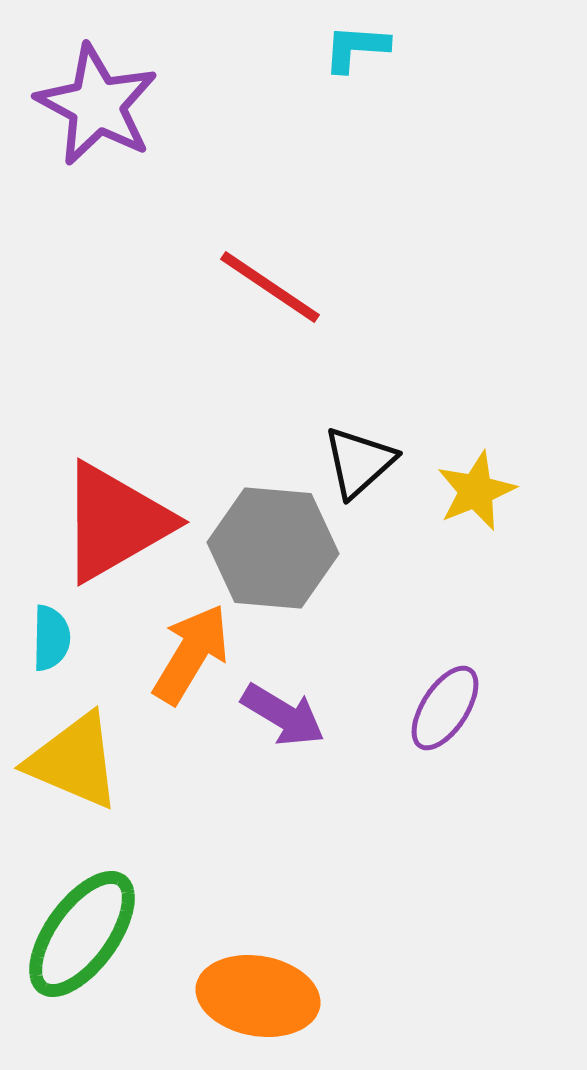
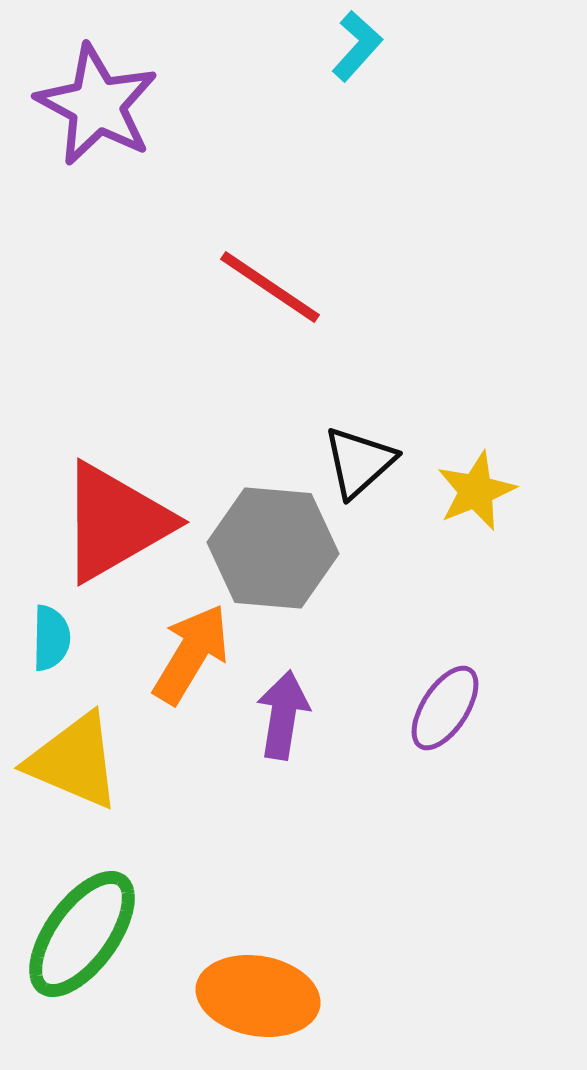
cyan L-shape: moved 1 px right, 2 px up; rotated 128 degrees clockwise
purple arrow: rotated 112 degrees counterclockwise
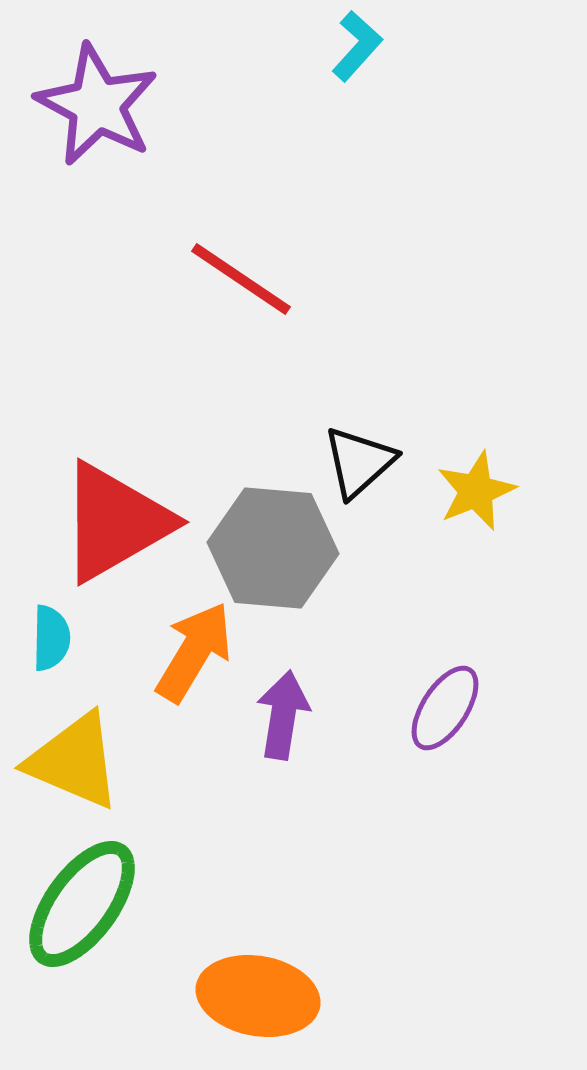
red line: moved 29 px left, 8 px up
orange arrow: moved 3 px right, 2 px up
green ellipse: moved 30 px up
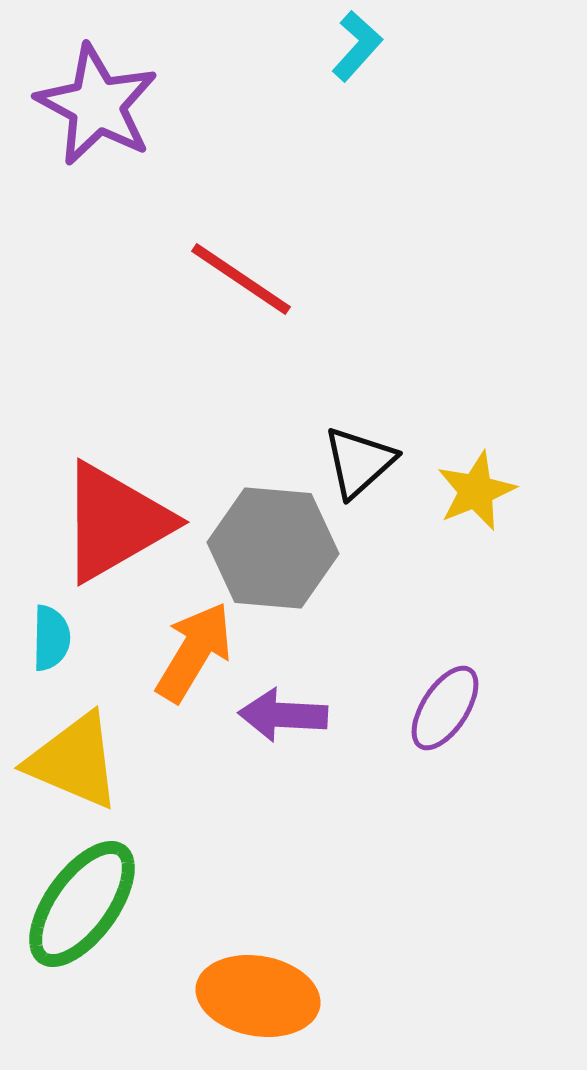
purple arrow: rotated 96 degrees counterclockwise
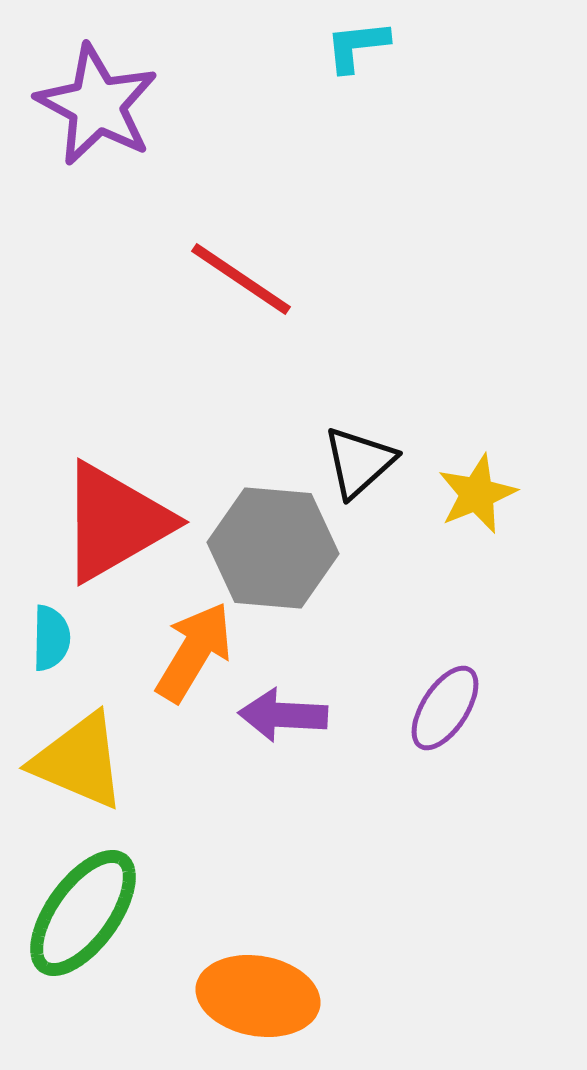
cyan L-shape: rotated 138 degrees counterclockwise
yellow star: moved 1 px right, 3 px down
yellow triangle: moved 5 px right
green ellipse: moved 1 px right, 9 px down
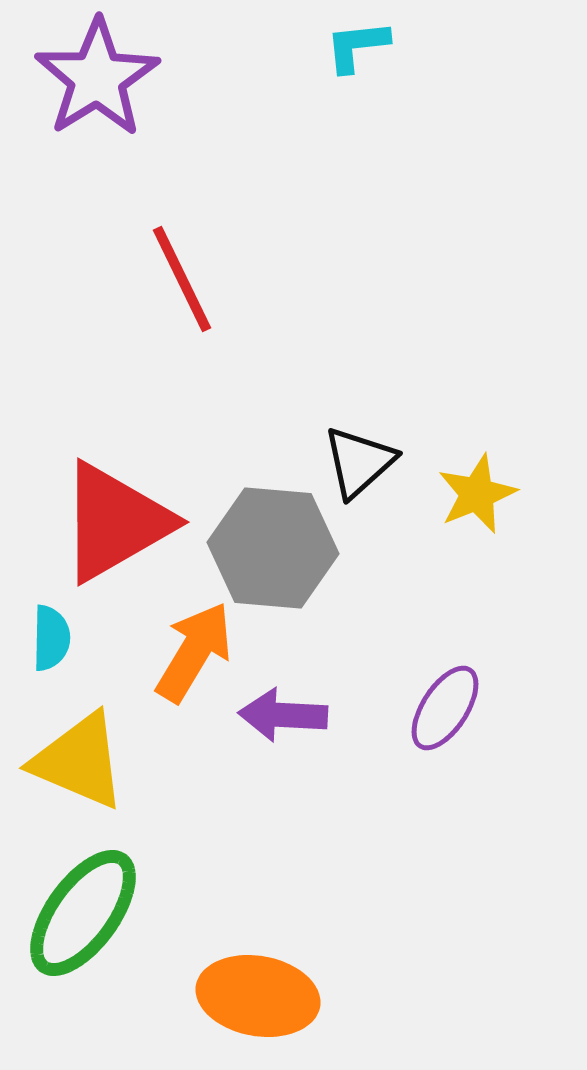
purple star: moved 27 px up; rotated 12 degrees clockwise
red line: moved 59 px left; rotated 30 degrees clockwise
